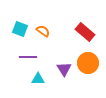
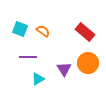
cyan triangle: rotated 32 degrees counterclockwise
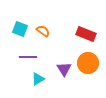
red rectangle: moved 1 px right, 2 px down; rotated 18 degrees counterclockwise
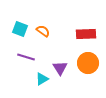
red rectangle: rotated 24 degrees counterclockwise
purple line: moved 2 px left; rotated 18 degrees clockwise
purple triangle: moved 4 px left, 1 px up
cyan triangle: moved 4 px right
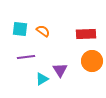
cyan square: rotated 14 degrees counterclockwise
purple line: rotated 24 degrees counterclockwise
orange circle: moved 4 px right, 2 px up
purple triangle: moved 2 px down
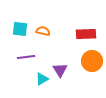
orange semicircle: rotated 24 degrees counterclockwise
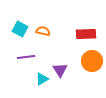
cyan square: rotated 21 degrees clockwise
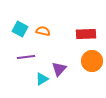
purple triangle: moved 1 px left, 1 px up; rotated 14 degrees clockwise
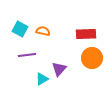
purple line: moved 1 px right, 2 px up
orange circle: moved 3 px up
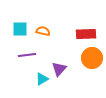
cyan square: rotated 28 degrees counterclockwise
